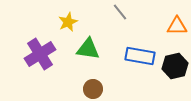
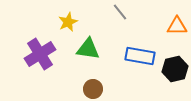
black hexagon: moved 3 px down
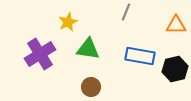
gray line: moved 6 px right; rotated 60 degrees clockwise
orange triangle: moved 1 px left, 1 px up
brown circle: moved 2 px left, 2 px up
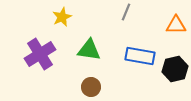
yellow star: moved 6 px left, 5 px up
green triangle: moved 1 px right, 1 px down
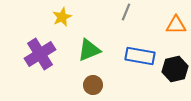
green triangle: rotated 30 degrees counterclockwise
brown circle: moved 2 px right, 2 px up
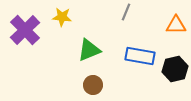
yellow star: rotated 30 degrees clockwise
purple cross: moved 15 px left, 24 px up; rotated 12 degrees counterclockwise
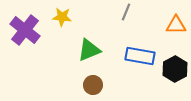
purple cross: rotated 8 degrees counterclockwise
black hexagon: rotated 15 degrees counterclockwise
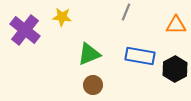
green triangle: moved 4 px down
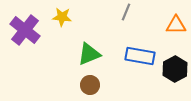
brown circle: moved 3 px left
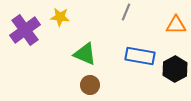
yellow star: moved 2 px left
purple cross: rotated 16 degrees clockwise
green triangle: moved 4 px left; rotated 45 degrees clockwise
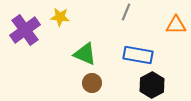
blue rectangle: moved 2 px left, 1 px up
black hexagon: moved 23 px left, 16 px down
brown circle: moved 2 px right, 2 px up
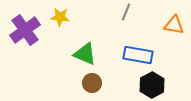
orange triangle: moved 2 px left; rotated 10 degrees clockwise
